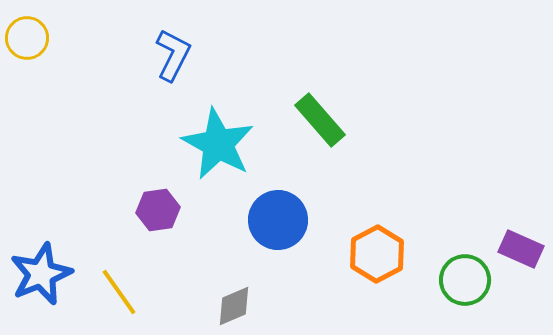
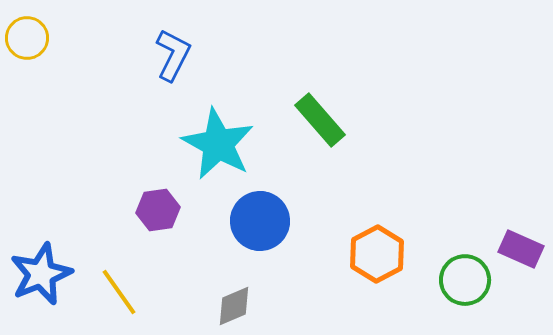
blue circle: moved 18 px left, 1 px down
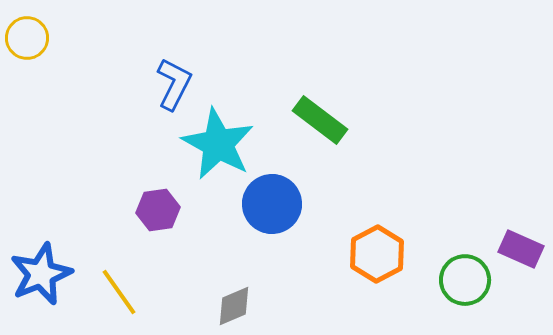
blue L-shape: moved 1 px right, 29 px down
green rectangle: rotated 12 degrees counterclockwise
blue circle: moved 12 px right, 17 px up
